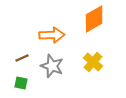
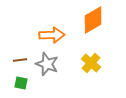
orange diamond: moved 1 px left, 1 px down
brown line: moved 2 px left, 2 px down; rotated 16 degrees clockwise
yellow cross: moved 2 px left, 1 px down
gray star: moved 5 px left, 2 px up
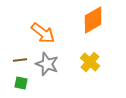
orange arrow: moved 9 px left, 2 px up; rotated 40 degrees clockwise
yellow cross: moved 1 px left, 1 px up
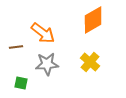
brown line: moved 4 px left, 13 px up
gray star: rotated 25 degrees counterclockwise
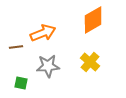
orange arrow: rotated 60 degrees counterclockwise
gray star: moved 1 px right, 2 px down
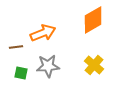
yellow cross: moved 4 px right, 3 px down
green square: moved 10 px up
